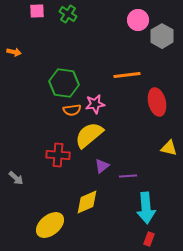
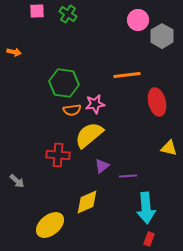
gray arrow: moved 1 px right, 3 px down
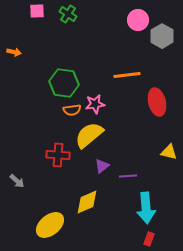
yellow triangle: moved 4 px down
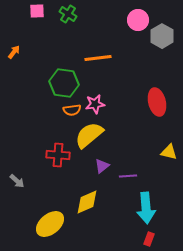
orange arrow: rotated 64 degrees counterclockwise
orange line: moved 29 px left, 17 px up
yellow ellipse: moved 1 px up
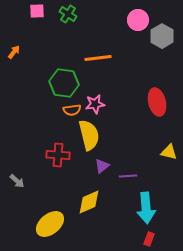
yellow semicircle: rotated 116 degrees clockwise
yellow diamond: moved 2 px right
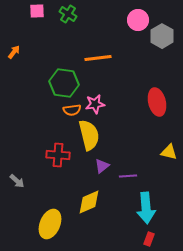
yellow ellipse: rotated 28 degrees counterclockwise
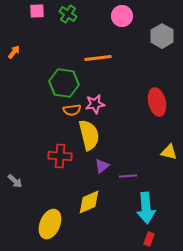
pink circle: moved 16 px left, 4 px up
red cross: moved 2 px right, 1 px down
gray arrow: moved 2 px left
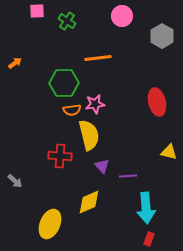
green cross: moved 1 px left, 7 px down
orange arrow: moved 1 px right, 11 px down; rotated 16 degrees clockwise
green hexagon: rotated 8 degrees counterclockwise
purple triangle: rotated 35 degrees counterclockwise
